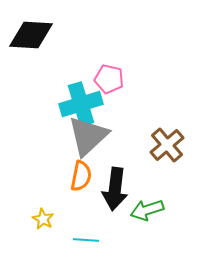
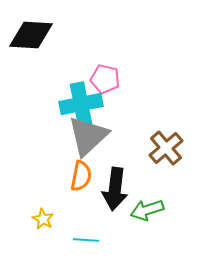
pink pentagon: moved 4 px left
cyan cross: rotated 6 degrees clockwise
brown cross: moved 1 px left, 3 px down
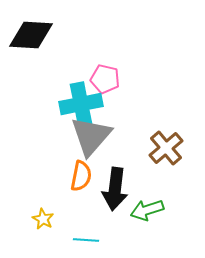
gray triangle: moved 3 px right; rotated 6 degrees counterclockwise
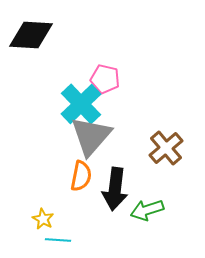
cyan cross: rotated 33 degrees counterclockwise
cyan line: moved 28 px left
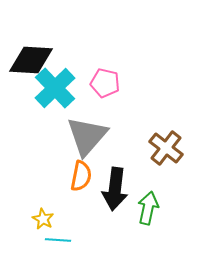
black diamond: moved 25 px down
pink pentagon: moved 4 px down
cyan cross: moved 26 px left, 16 px up
gray triangle: moved 4 px left
brown cross: rotated 12 degrees counterclockwise
green arrow: moved 1 px right, 2 px up; rotated 120 degrees clockwise
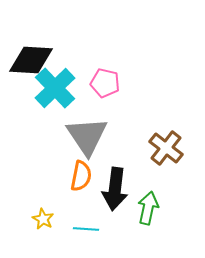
gray triangle: rotated 15 degrees counterclockwise
cyan line: moved 28 px right, 11 px up
